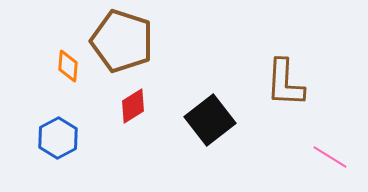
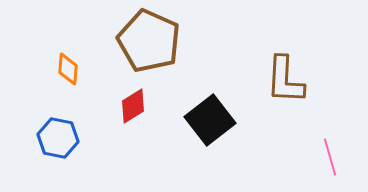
brown pentagon: moved 27 px right; rotated 6 degrees clockwise
orange diamond: moved 3 px down
brown L-shape: moved 3 px up
blue hexagon: rotated 21 degrees counterclockwise
pink line: rotated 42 degrees clockwise
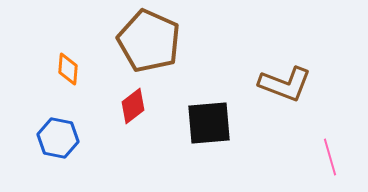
brown L-shape: moved 4 px down; rotated 72 degrees counterclockwise
red diamond: rotated 6 degrees counterclockwise
black square: moved 1 px left, 3 px down; rotated 33 degrees clockwise
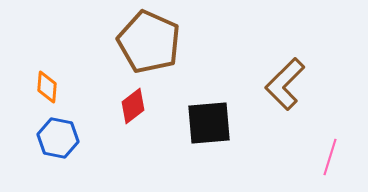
brown pentagon: moved 1 px down
orange diamond: moved 21 px left, 18 px down
brown L-shape: rotated 114 degrees clockwise
pink line: rotated 33 degrees clockwise
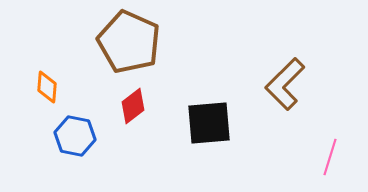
brown pentagon: moved 20 px left
blue hexagon: moved 17 px right, 2 px up
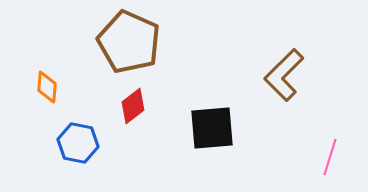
brown L-shape: moved 1 px left, 9 px up
black square: moved 3 px right, 5 px down
blue hexagon: moved 3 px right, 7 px down
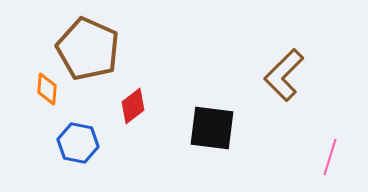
brown pentagon: moved 41 px left, 7 px down
orange diamond: moved 2 px down
black square: rotated 12 degrees clockwise
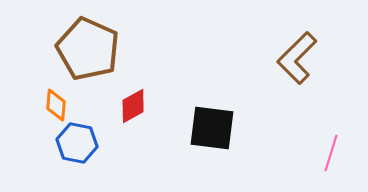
brown L-shape: moved 13 px right, 17 px up
orange diamond: moved 9 px right, 16 px down
red diamond: rotated 9 degrees clockwise
blue hexagon: moved 1 px left
pink line: moved 1 px right, 4 px up
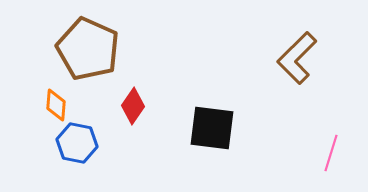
red diamond: rotated 27 degrees counterclockwise
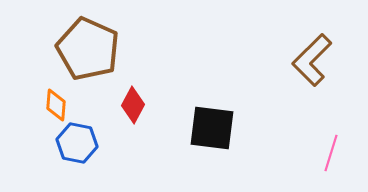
brown L-shape: moved 15 px right, 2 px down
red diamond: moved 1 px up; rotated 6 degrees counterclockwise
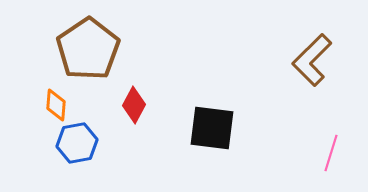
brown pentagon: rotated 14 degrees clockwise
red diamond: moved 1 px right
blue hexagon: rotated 21 degrees counterclockwise
